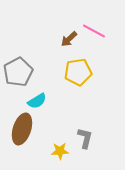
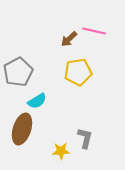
pink line: rotated 15 degrees counterclockwise
yellow star: moved 1 px right
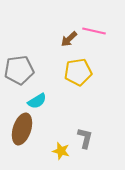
gray pentagon: moved 1 px right, 2 px up; rotated 20 degrees clockwise
yellow star: rotated 18 degrees clockwise
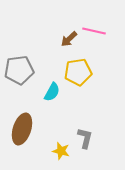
cyan semicircle: moved 15 px right, 9 px up; rotated 30 degrees counterclockwise
